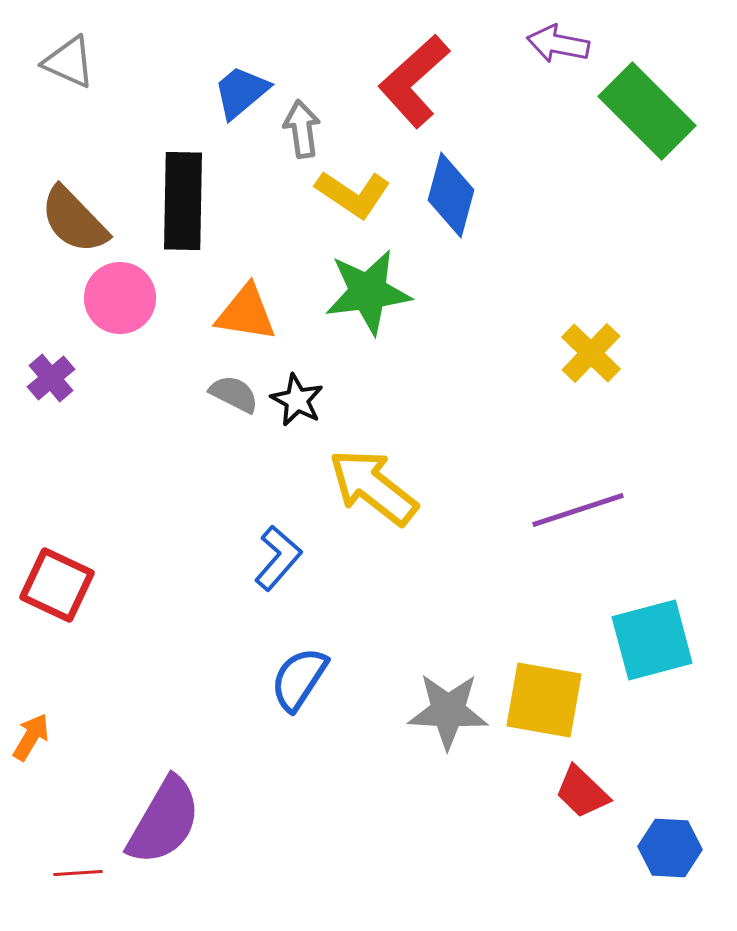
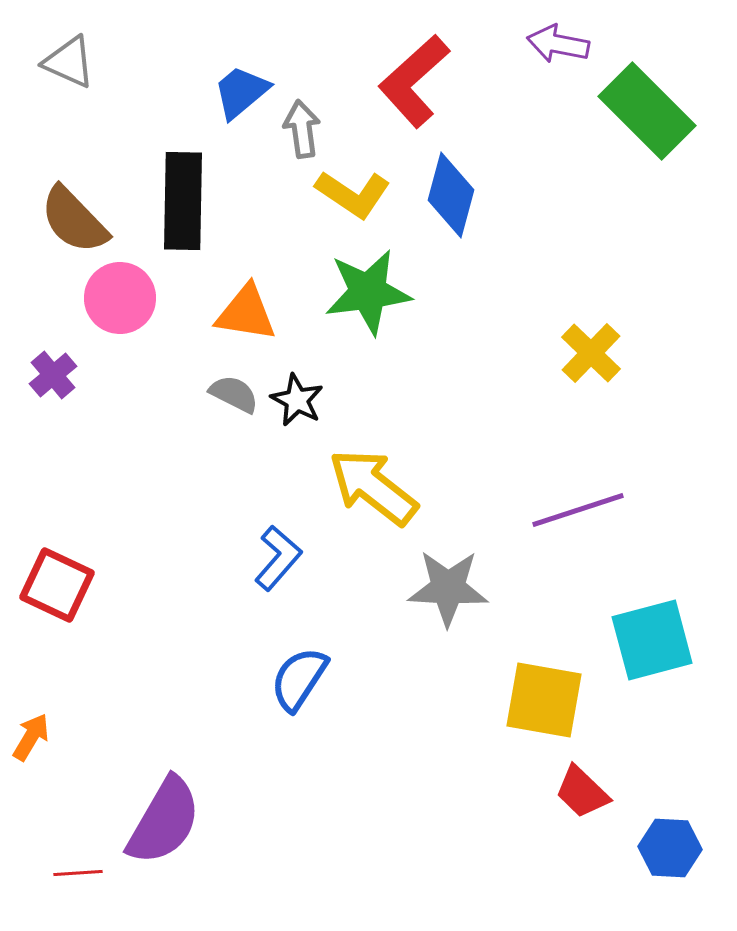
purple cross: moved 2 px right, 3 px up
gray star: moved 123 px up
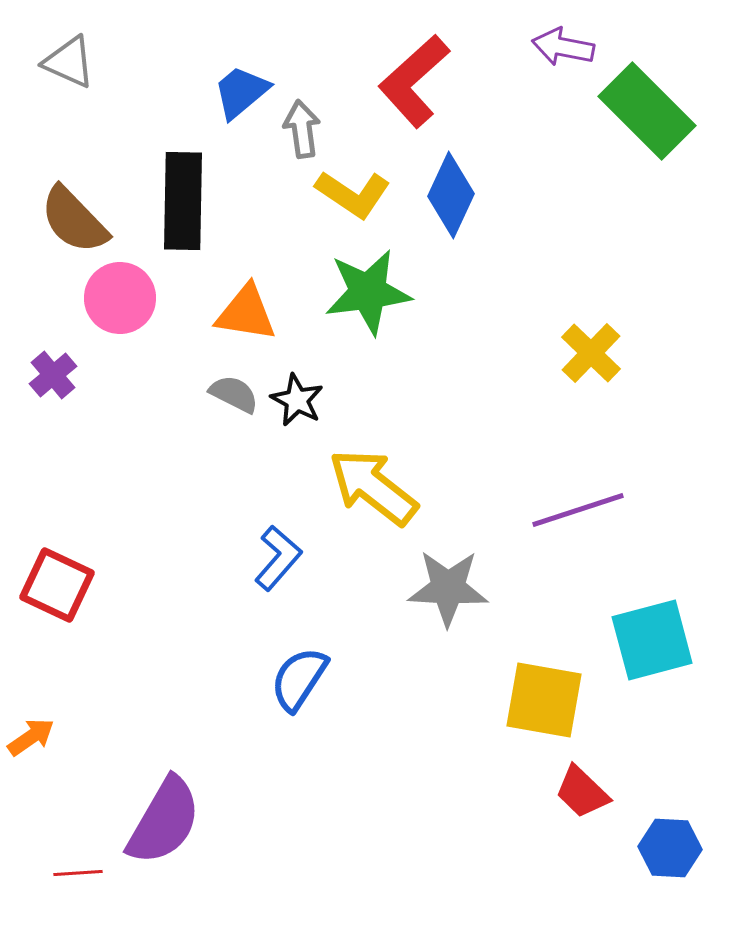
purple arrow: moved 5 px right, 3 px down
blue diamond: rotated 10 degrees clockwise
orange arrow: rotated 24 degrees clockwise
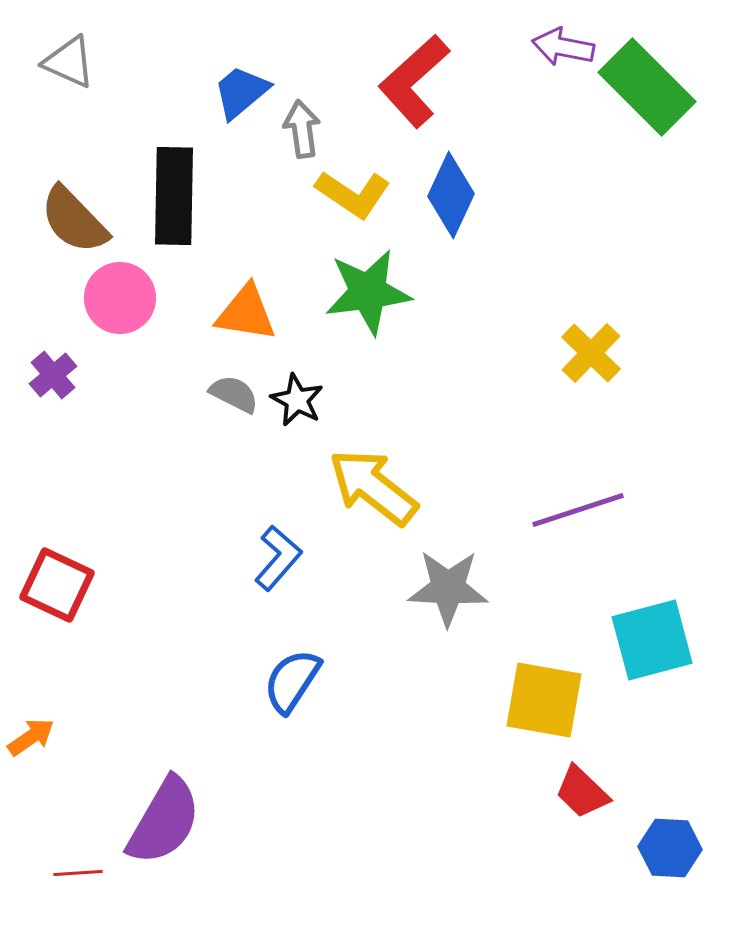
green rectangle: moved 24 px up
black rectangle: moved 9 px left, 5 px up
blue semicircle: moved 7 px left, 2 px down
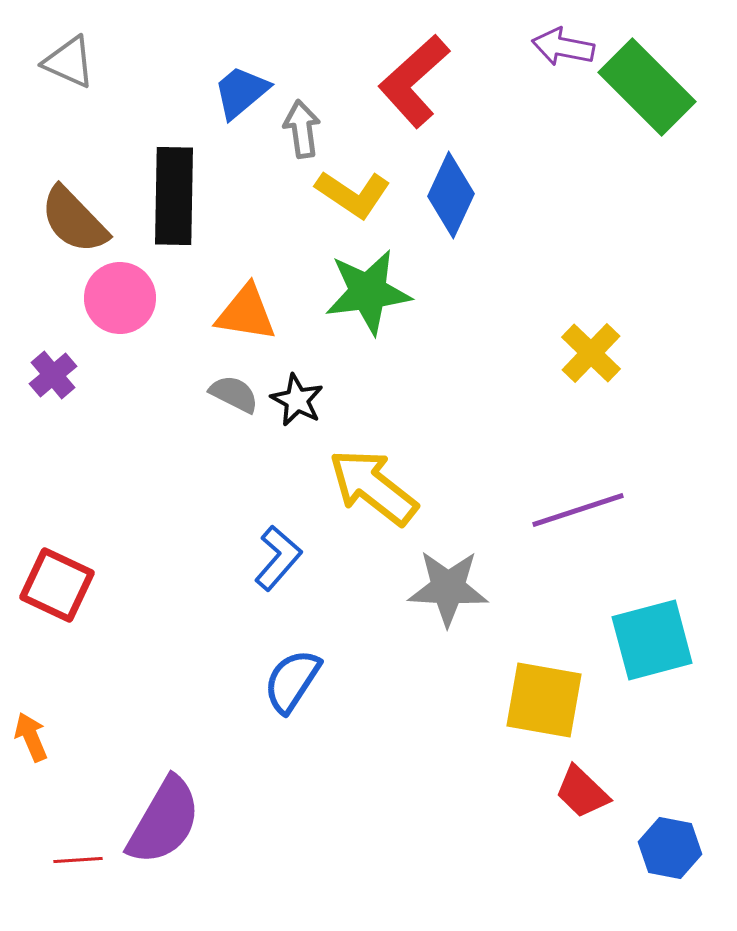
orange arrow: rotated 78 degrees counterclockwise
blue hexagon: rotated 8 degrees clockwise
red line: moved 13 px up
